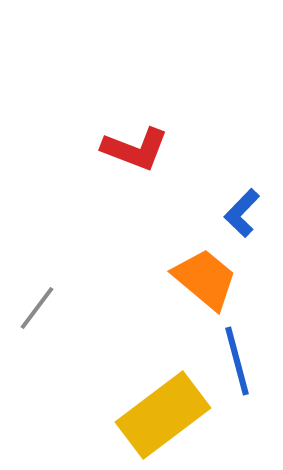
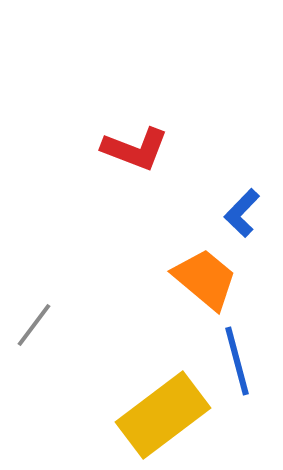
gray line: moved 3 px left, 17 px down
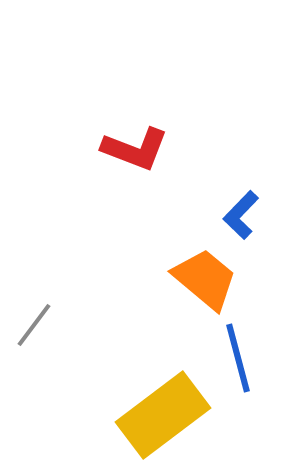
blue L-shape: moved 1 px left, 2 px down
blue line: moved 1 px right, 3 px up
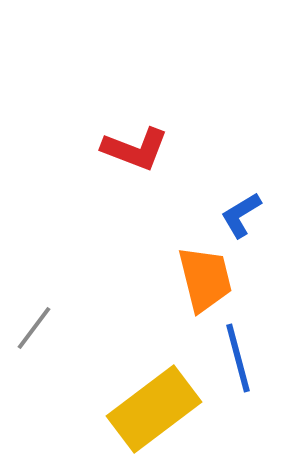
blue L-shape: rotated 15 degrees clockwise
orange trapezoid: rotated 36 degrees clockwise
gray line: moved 3 px down
yellow rectangle: moved 9 px left, 6 px up
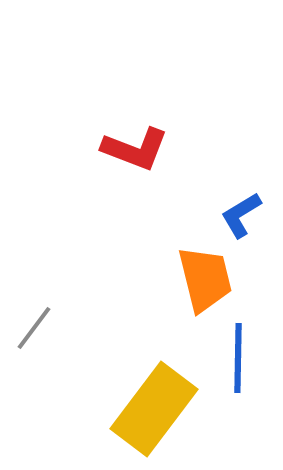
blue line: rotated 16 degrees clockwise
yellow rectangle: rotated 16 degrees counterclockwise
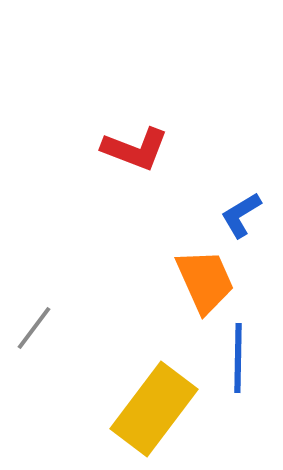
orange trapezoid: moved 2 px down; rotated 10 degrees counterclockwise
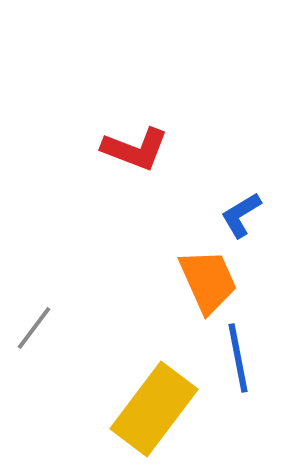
orange trapezoid: moved 3 px right
blue line: rotated 12 degrees counterclockwise
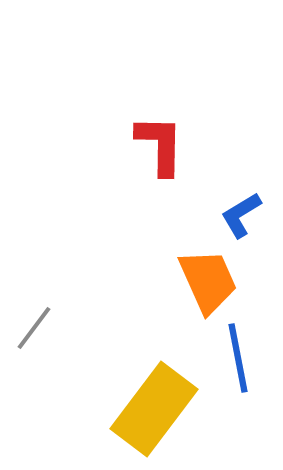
red L-shape: moved 25 px right, 4 px up; rotated 110 degrees counterclockwise
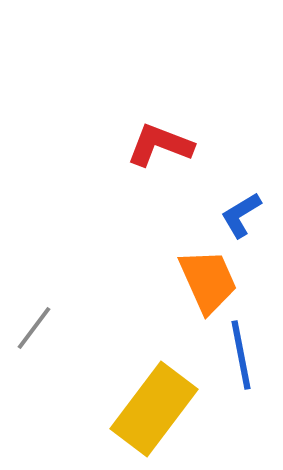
red L-shape: rotated 70 degrees counterclockwise
blue line: moved 3 px right, 3 px up
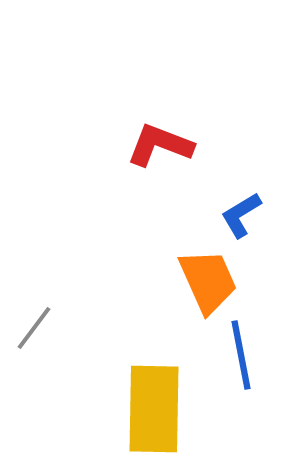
yellow rectangle: rotated 36 degrees counterclockwise
